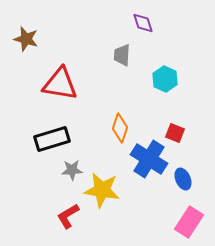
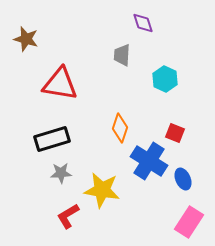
blue cross: moved 2 px down
gray star: moved 11 px left, 3 px down
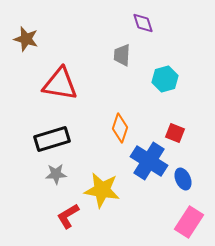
cyan hexagon: rotated 20 degrees clockwise
gray star: moved 5 px left, 1 px down
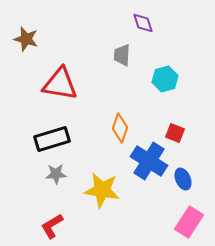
red L-shape: moved 16 px left, 10 px down
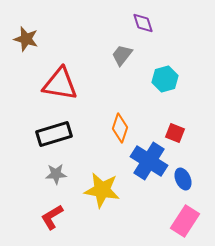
gray trapezoid: rotated 35 degrees clockwise
black rectangle: moved 2 px right, 5 px up
pink rectangle: moved 4 px left, 1 px up
red L-shape: moved 9 px up
